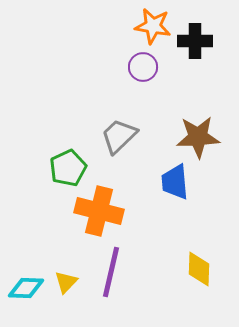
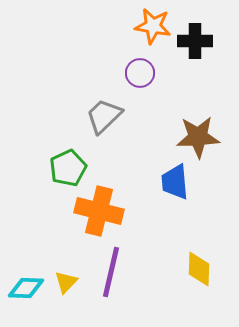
purple circle: moved 3 px left, 6 px down
gray trapezoid: moved 15 px left, 20 px up
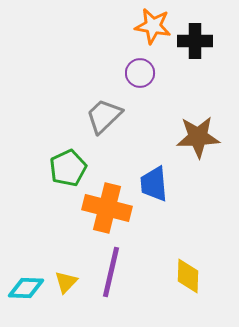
blue trapezoid: moved 21 px left, 2 px down
orange cross: moved 8 px right, 3 px up
yellow diamond: moved 11 px left, 7 px down
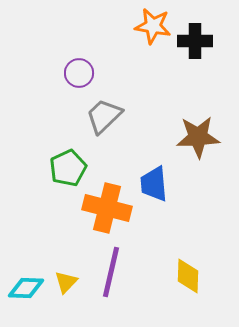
purple circle: moved 61 px left
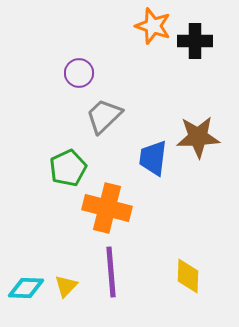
orange star: rotated 9 degrees clockwise
blue trapezoid: moved 1 px left, 26 px up; rotated 12 degrees clockwise
purple line: rotated 18 degrees counterclockwise
yellow triangle: moved 4 px down
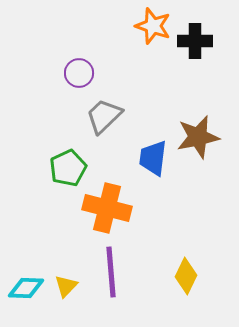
brown star: rotated 9 degrees counterclockwise
yellow diamond: moved 2 px left; rotated 24 degrees clockwise
